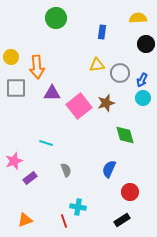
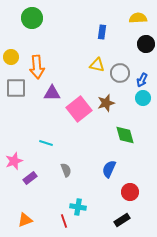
green circle: moved 24 px left
yellow triangle: rotated 21 degrees clockwise
pink square: moved 3 px down
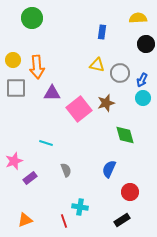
yellow circle: moved 2 px right, 3 px down
cyan cross: moved 2 px right
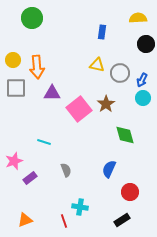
brown star: moved 1 px down; rotated 18 degrees counterclockwise
cyan line: moved 2 px left, 1 px up
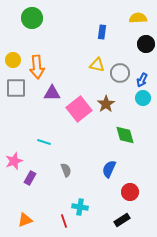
purple rectangle: rotated 24 degrees counterclockwise
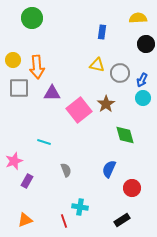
gray square: moved 3 px right
pink square: moved 1 px down
purple rectangle: moved 3 px left, 3 px down
red circle: moved 2 px right, 4 px up
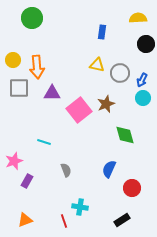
brown star: rotated 12 degrees clockwise
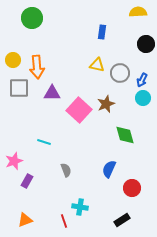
yellow semicircle: moved 6 px up
pink square: rotated 10 degrees counterclockwise
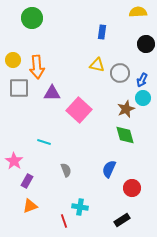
brown star: moved 20 px right, 5 px down
pink star: rotated 18 degrees counterclockwise
orange triangle: moved 5 px right, 14 px up
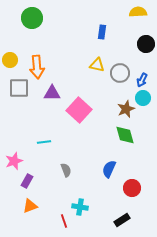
yellow circle: moved 3 px left
cyan line: rotated 24 degrees counterclockwise
pink star: rotated 18 degrees clockwise
